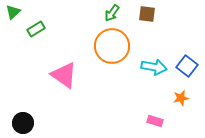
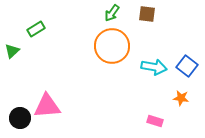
green triangle: moved 1 px left, 39 px down
pink triangle: moved 17 px left, 31 px down; rotated 40 degrees counterclockwise
orange star: rotated 21 degrees clockwise
black circle: moved 3 px left, 5 px up
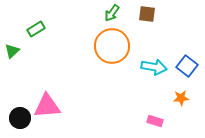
orange star: rotated 14 degrees counterclockwise
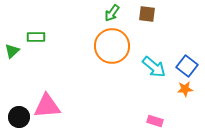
green rectangle: moved 8 px down; rotated 30 degrees clockwise
cyan arrow: rotated 30 degrees clockwise
orange star: moved 4 px right, 9 px up
black circle: moved 1 px left, 1 px up
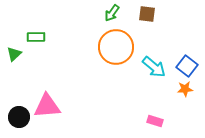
orange circle: moved 4 px right, 1 px down
green triangle: moved 2 px right, 3 px down
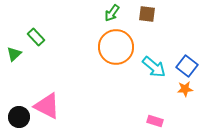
green rectangle: rotated 48 degrees clockwise
pink triangle: rotated 32 degrees clockwise
